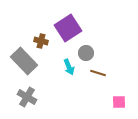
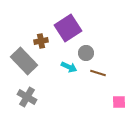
brown cross: rotated 24 degrees counterclockwise
cyan arrow: rotated 42 degrees counterclockwise
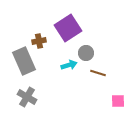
brown cross: moved 2 px left
gray rectangle: rotated 20 degrees clockwise
cyan arrow: moved 2 px up; rotated 42 degrees counterclockwise
pink square: moved 1 px left, 1 px up
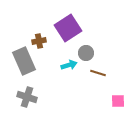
gray cross: rotated 12 degrees counterclockwise
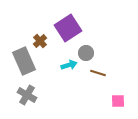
brown cross: moved 1 px right; rotated 32 degrees counterclockwise
gray cross: moved 2 px up; rotated 12 degrees clockwise
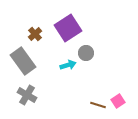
brown cross: moved 5 px left, 7 px up
gray rectangle: moved 1 px left; rotated 12 degrees counterclockwise
cyan arrow: moved 1 px left
brown line: moved 32 px down
pink square: rotated 32 degrees counterclockwise
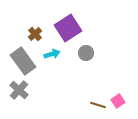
cyan arrow: moved 16 px left, 11 px up
gray cross: moved 8 px left, 5 px up; rotated 12 degrees clockwise
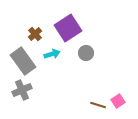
gray cross: moved 3 px right; rotated 24 degrees clockwise
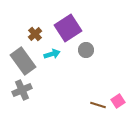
gray circle: moved 3 px up
